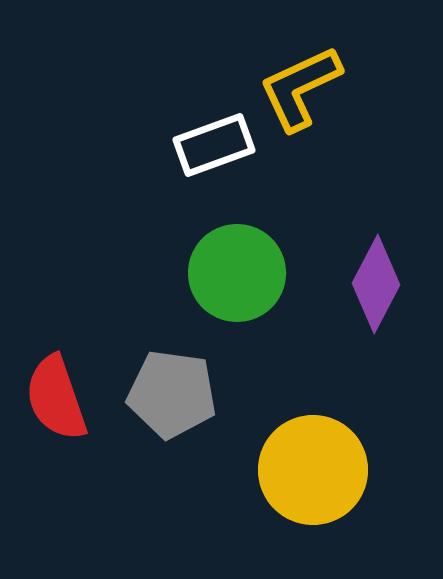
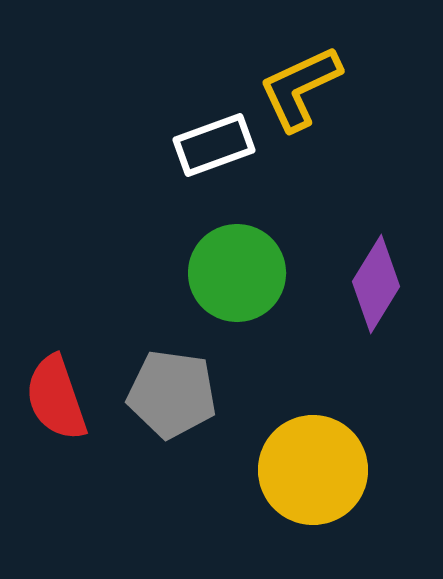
purple diamond: rotated 4 degrees clockwise
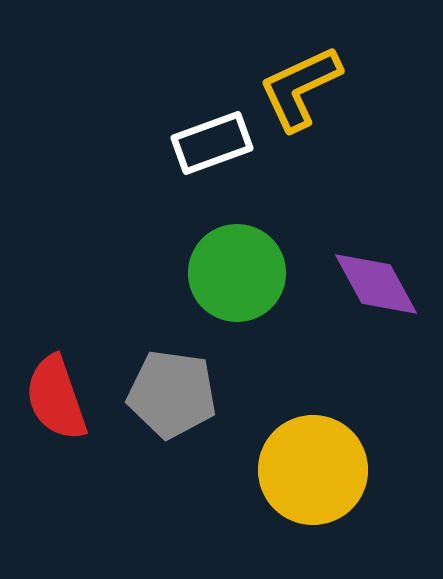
white rectangle: moved 2 px left, 2 px up
purple diamond: rotated 60 degrees counterclockwise
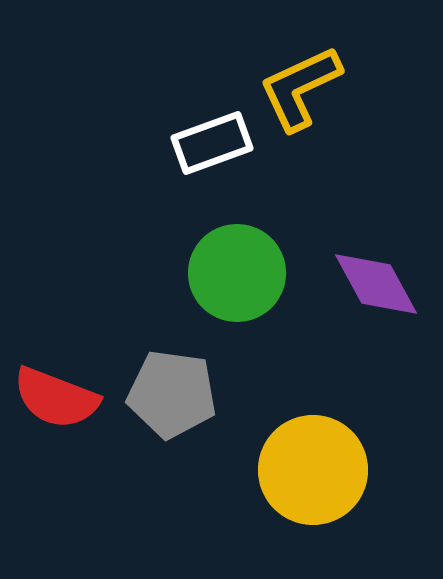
red semicircle: rotated 50 degrees counterclockwise
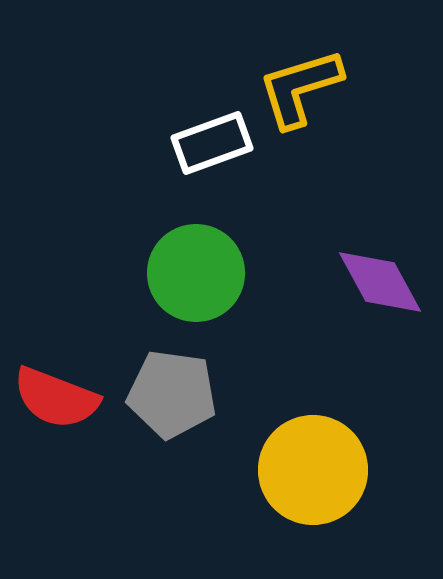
yellow L-shape: rotated 8 degrees clockwise
green circle: moved 41 px left
purple diamond: moved 4 px right, 2 px up
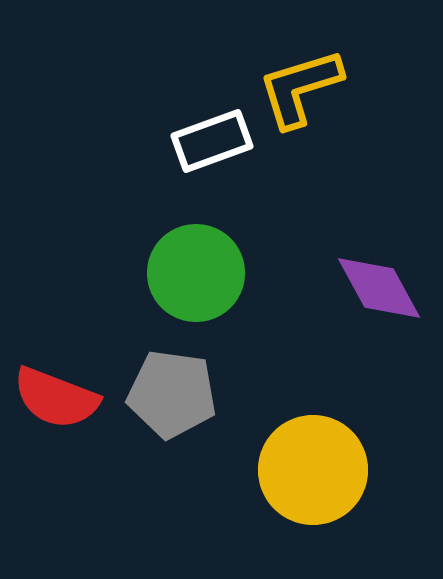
white rectangle: moved 2 px up
purple diamond: moved 1 px left, 6 px down
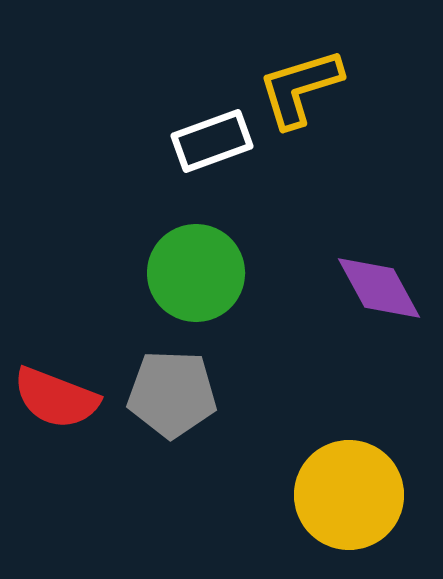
gray pentagon: rotated 6 degrees counterclockwise
yellow circle: moved 36 px right, 25 px down
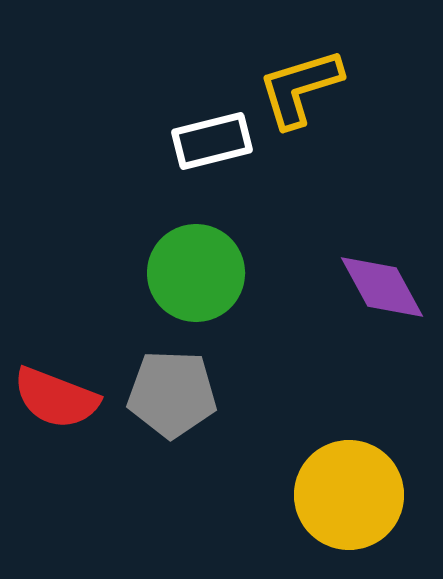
white rectangle: rotated 6 degrees clockwise
purple diamond: moved 3 px right, 1 px up
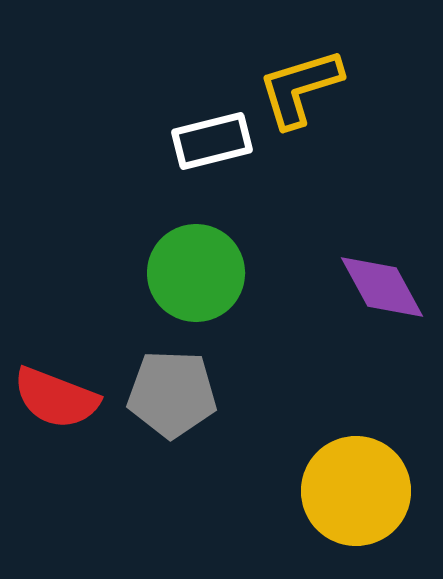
yellow circle: moved 7 px right, 4 px up
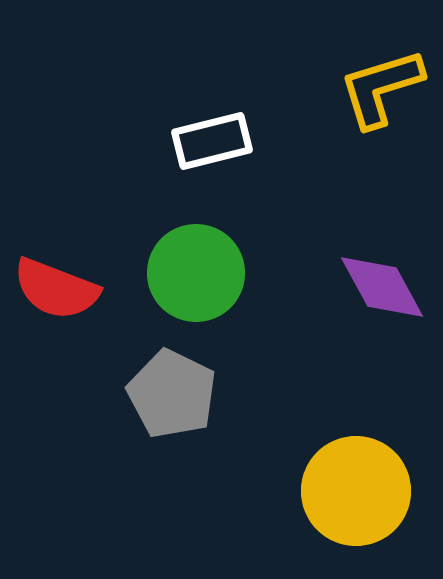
yellow L-shape: moved 81 px right
gray pentagon: rotated 24 degrees clockwise
red semicircle: moved 109 px up
